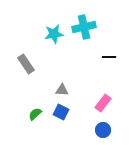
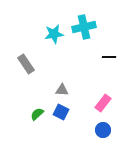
green semicircle: moved 2 px right
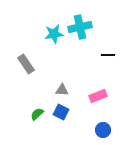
cyan cross: moved 4 px left
black line: moved 1 px left, 2 px up
pink rectangle: moved 5 px left, 7 px up; rotated 30 degrees clockwise
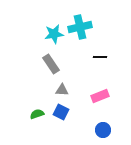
black line: moved 8 px left, 2 px down
gray rectangle: moved 25 px right
pink rectangle: moved 2 px right
green semicircle: rotated 24 degrees clockwise
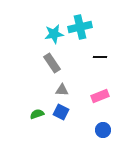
gray rectangle: moved 1 px right, 1 px up
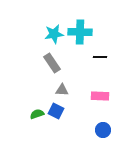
cyan cross: moved 5 px down; rotated 15 degrees clockwise
pink rectangle: rotated 24 degrees clockwise
blue square: moved 5 px left, 1 px up
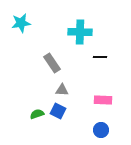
cyan star: moved 33 px left, 11 px up
pink rectangle: moved 3 px right, 4 px down
blue square: moved 2 px right
blue circle: moved 2 px left
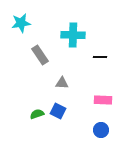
cyan cross: moved 7 px left, 3 px down
gray rectangle: moved 12 px left, 8 px up
gray triangle: moved 7 px up
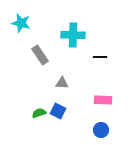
cyan star: rotated 24 degrees clockwise
green semicircle: moved 2 px right, 1 px up
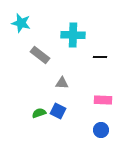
gray rectangle: rotated 18 degrees counterclockwise
